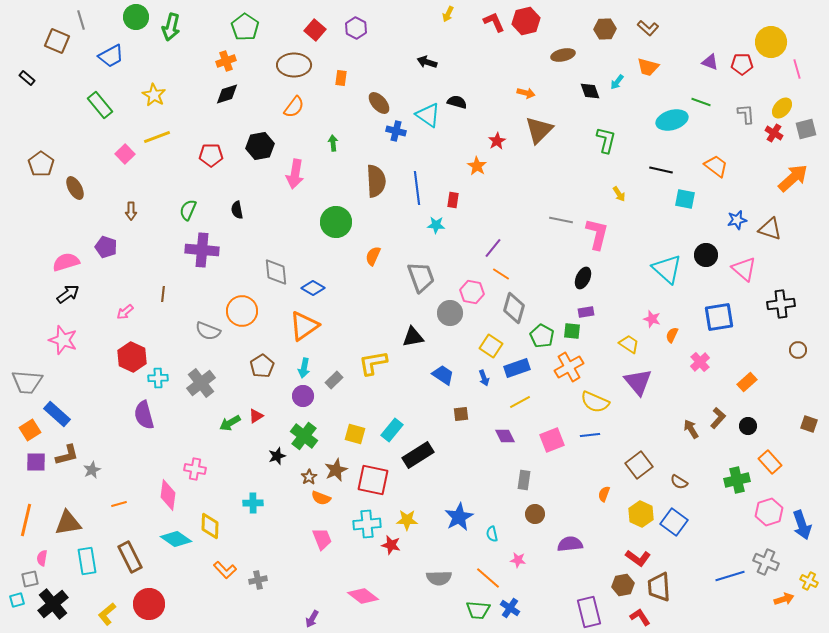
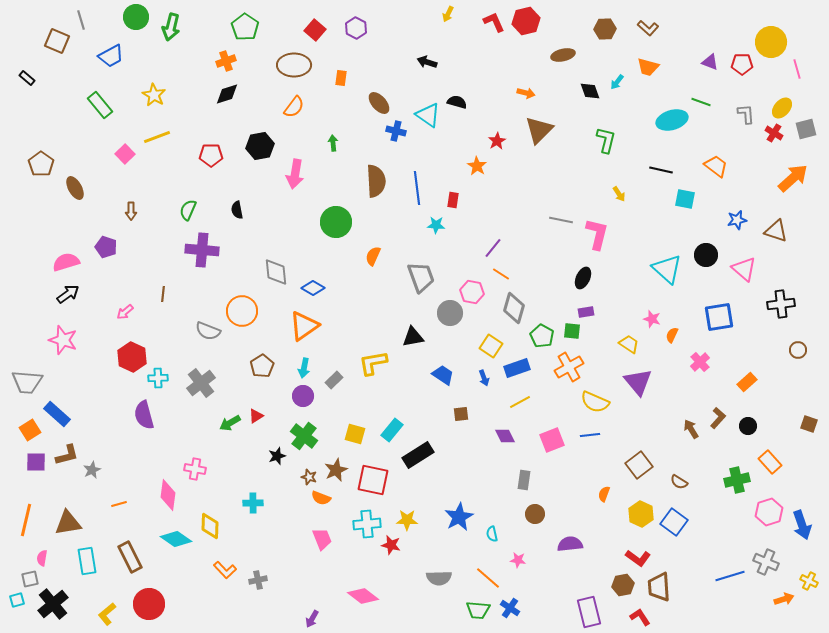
brown triangle at (770, 229): moved 6 px right, 2 px down
brown star at (309, 477): rotated 21 degrees counterclockwise
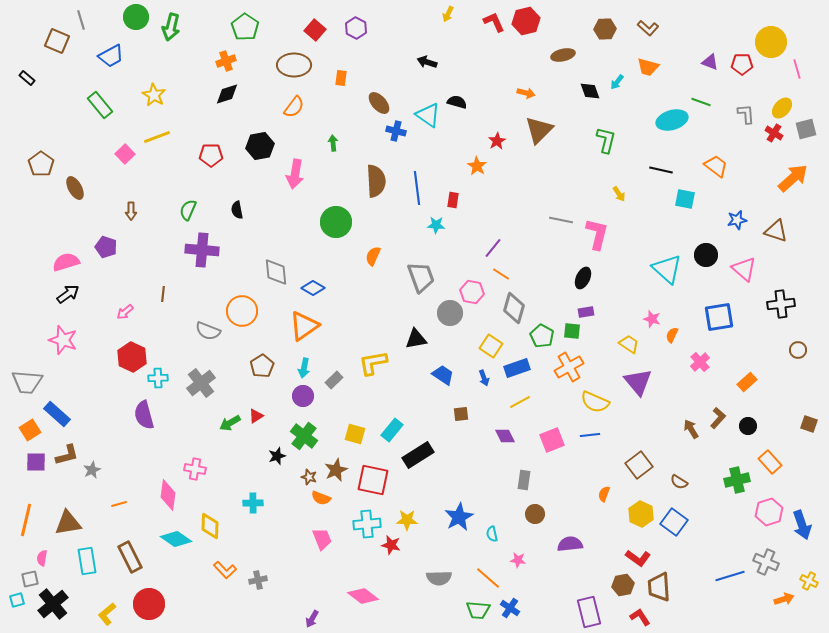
black triangle at (413, 337): moved 3 px right, 2 px down
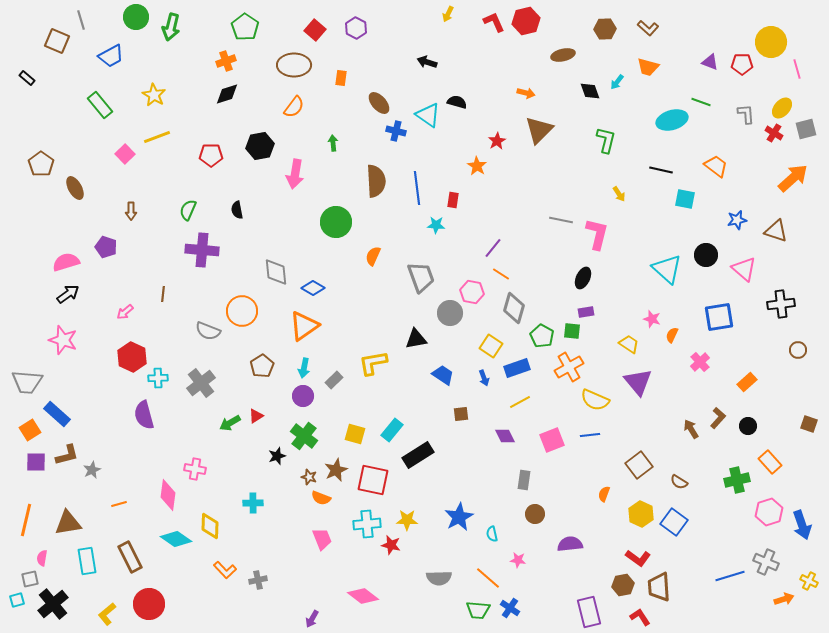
yellow semicircle at (595, 402): moved 2 px up
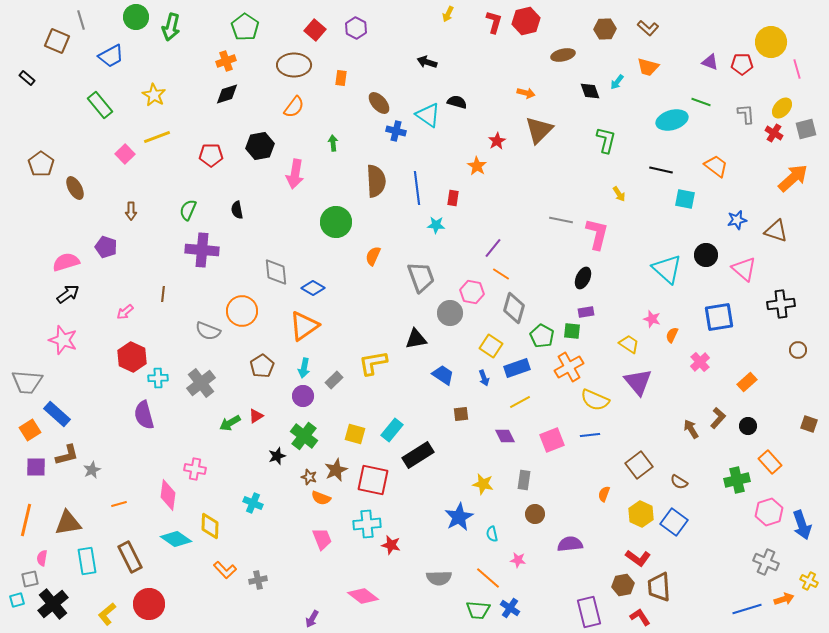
red L-shape at (494, 22): rotated 40 degrees clockwise
red rectangle at (453, 200): moved 2 px up
purple square at (36, 462): moved 5 px down
cyan cross at (253, 503): rotated 24 degrees clockwise
yellow star at (407, 520): moved 76 px right, 36 px up; rotated 10 degrees clockwise
blue line at (730, 576): moved 17 px right, 33 px down
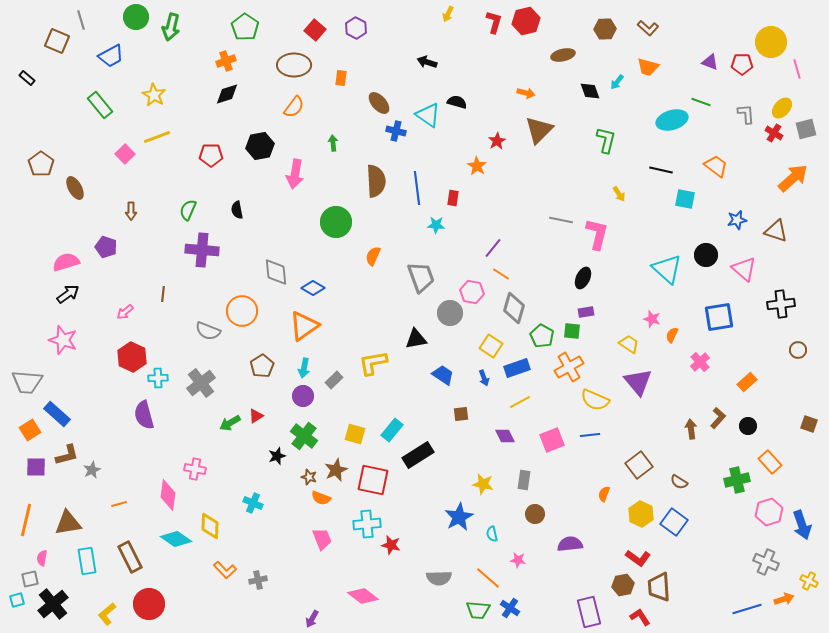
brown arrow at (691, 429): rotated 24 degrees clockwise
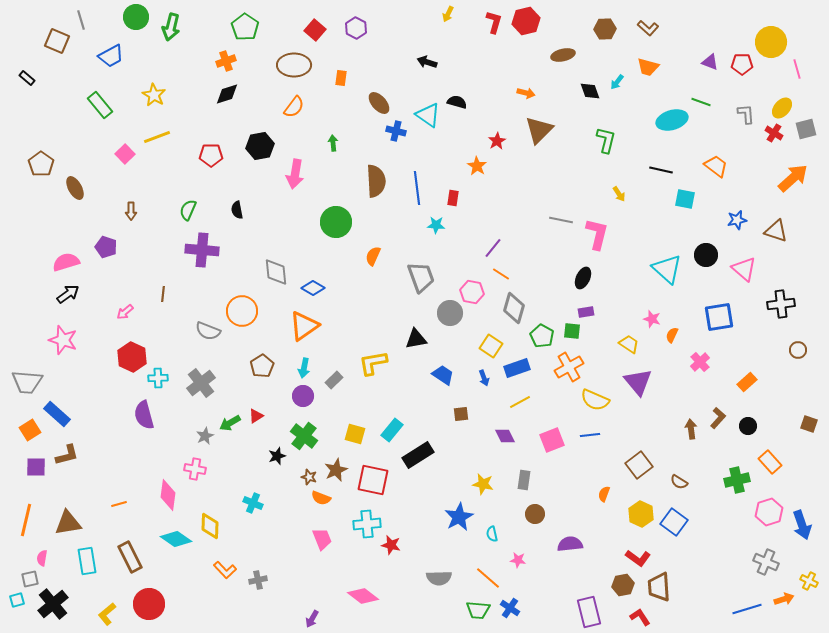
gray star at (92, 470): moved 113 px right, 34 px up
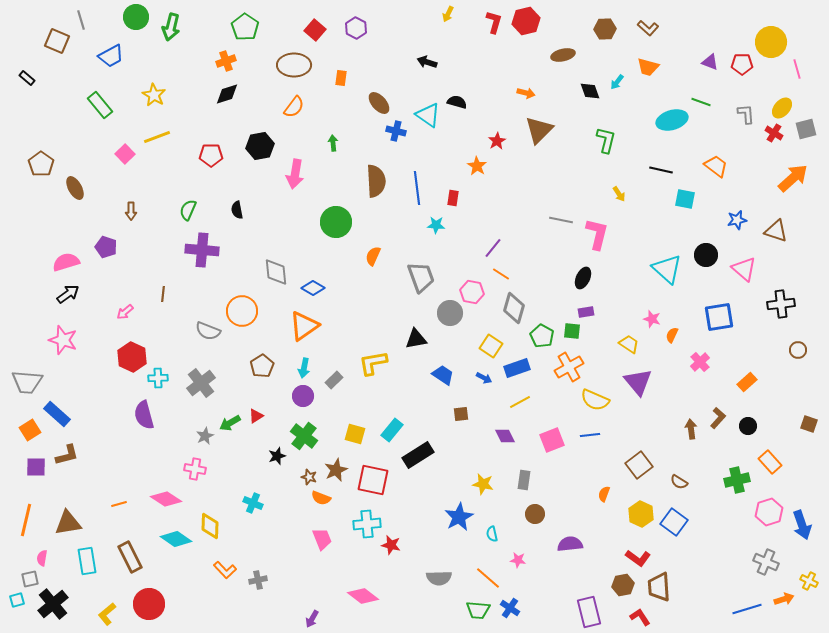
blue arrow at (484, 378): rotated 42 degrees counterclockwise
pink diamond at (168, 495): moved 2 px left, 4 px down; rotated 64 degrees counterclockwise
